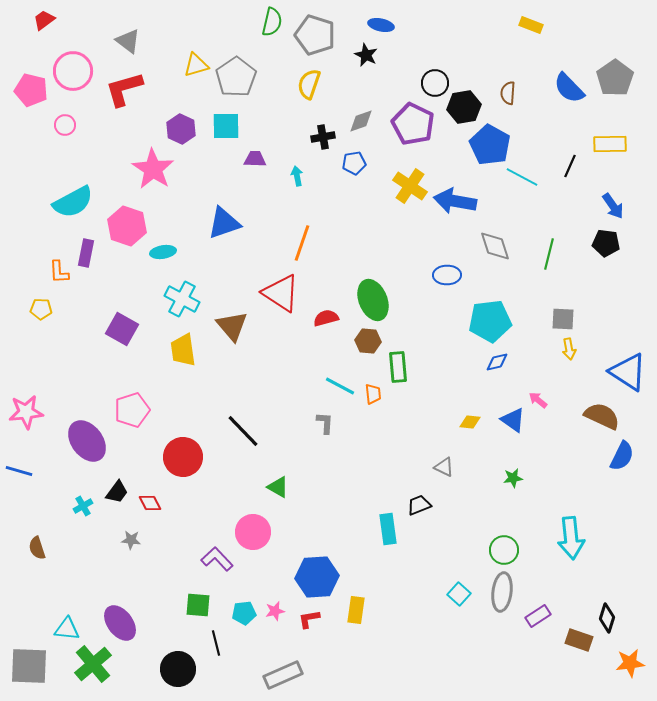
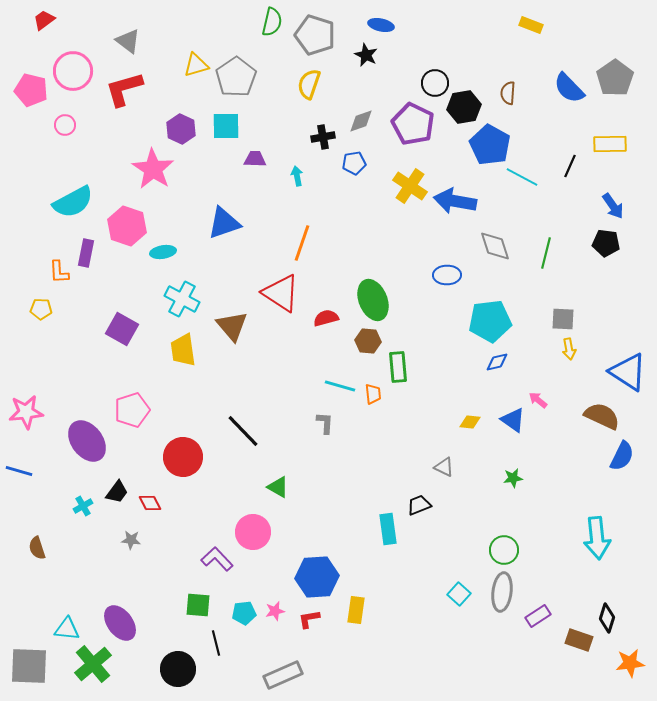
green line at (549, 254): moved 3 px left, 1 px up
cyan line at (340, 386): rotated 12 degrees counterclockwise
cyan arrow at (571, 538): moved 26 px right
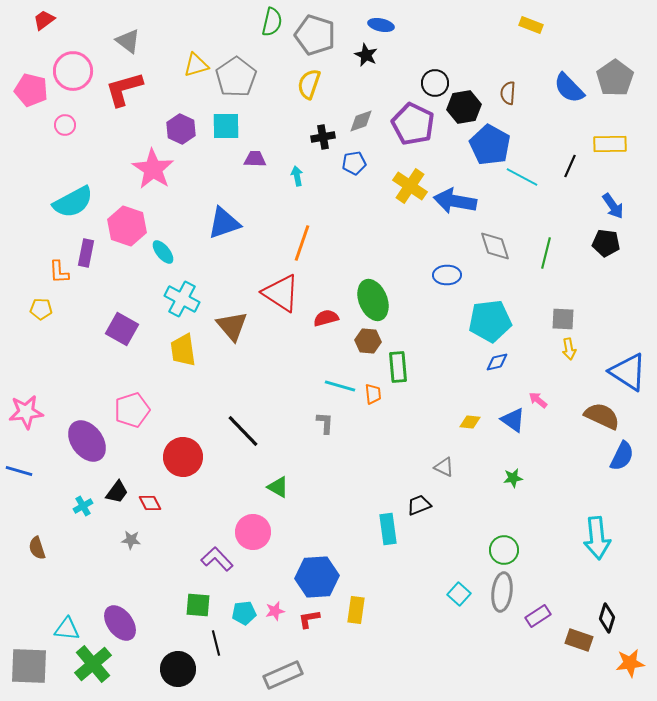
cyan ellipse at (163, 252): rotated 60 degrees clockwise
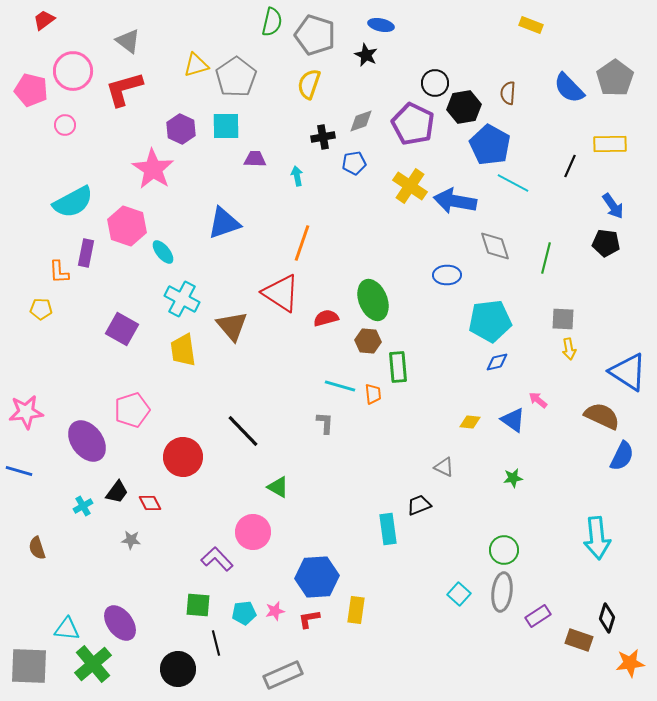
cyan line at (522, 177): moved 9 px left, 6 px down
green line at (546, 253): moved 5 px down
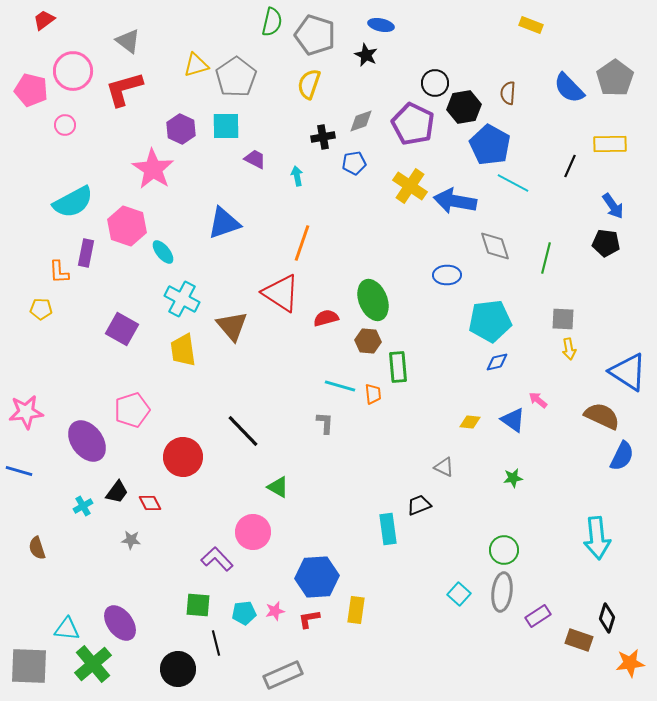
purple trapezoid at (255, 159): rotated 25 degrees clockwise
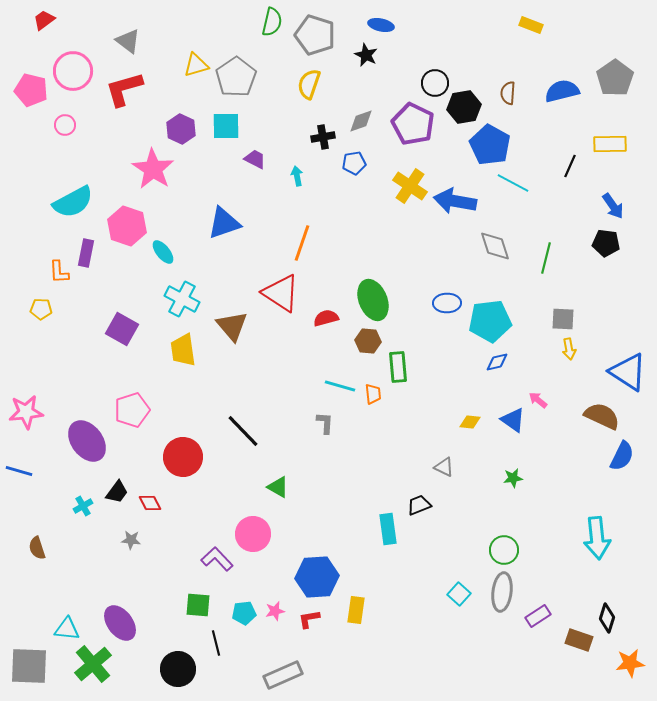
blue semicircle at (569, 88): moved 7 px left, 3 px down; rotated 120 degrees clockwise
blue ellipse at (447, 275): moved 28 px down
pink circle at (253, 532): moved 2 px down
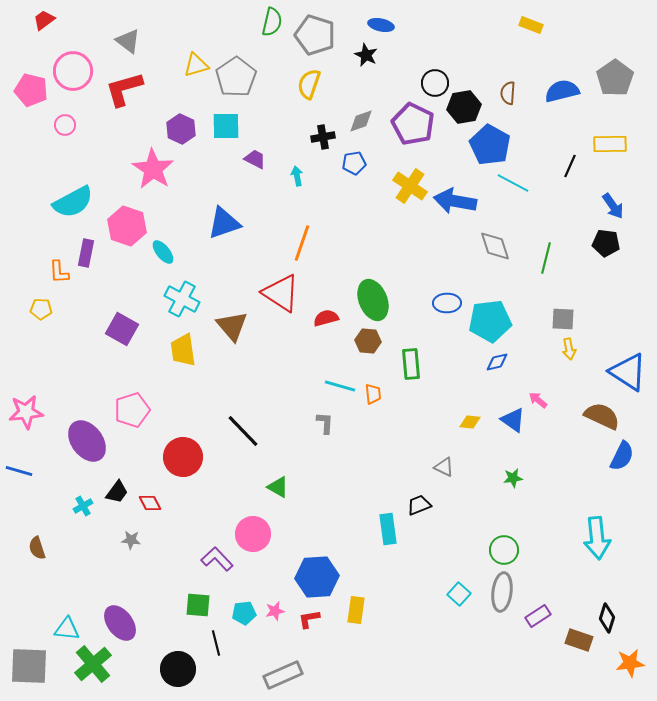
green rectangle at (398, 367): moved 13 px right, 3 px up
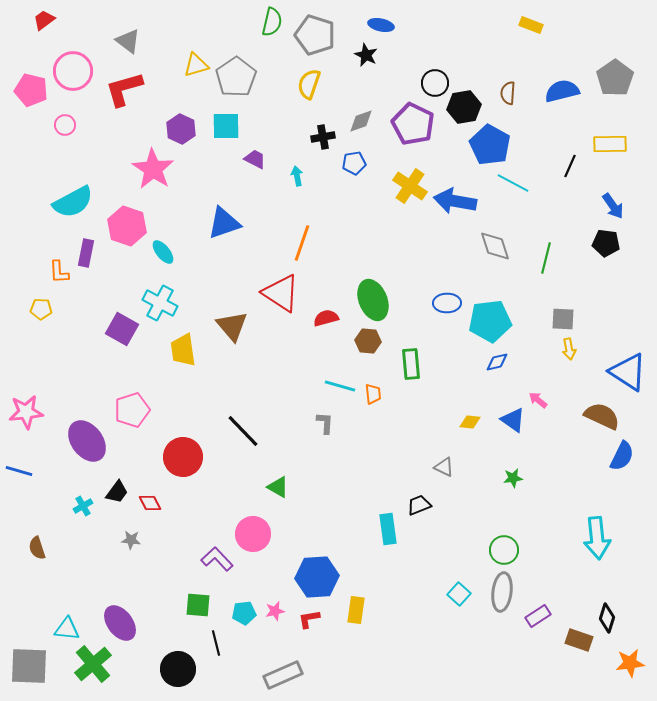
cyan cross at (182, 299): moved 22 px left, 4 px down
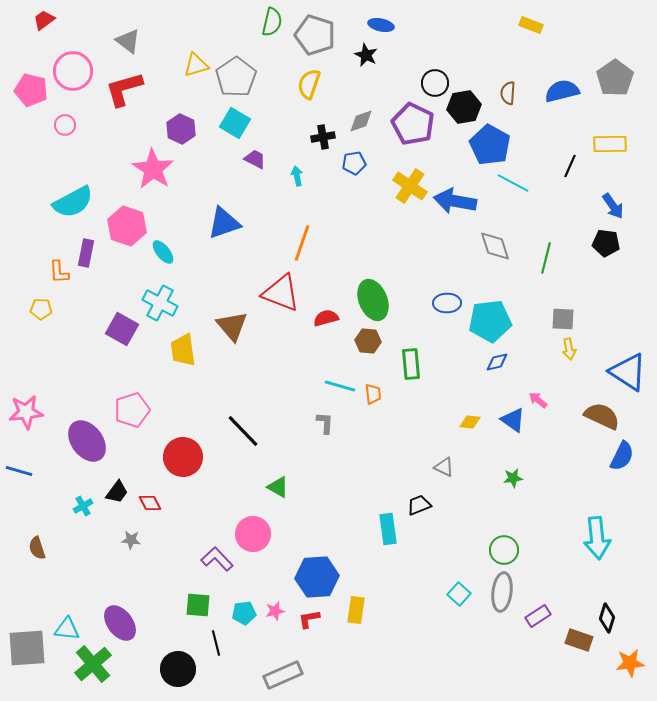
cyan square at (226, 126): moved 9 px right, 3 px up; rotated 32 degrees clockwise
red triangle at (281, 293): rotated 12 degrees counterclockwise
gray square at (29, 666): moved 2 px left, 18 px up; rotated 6 degrees counterclockwise
